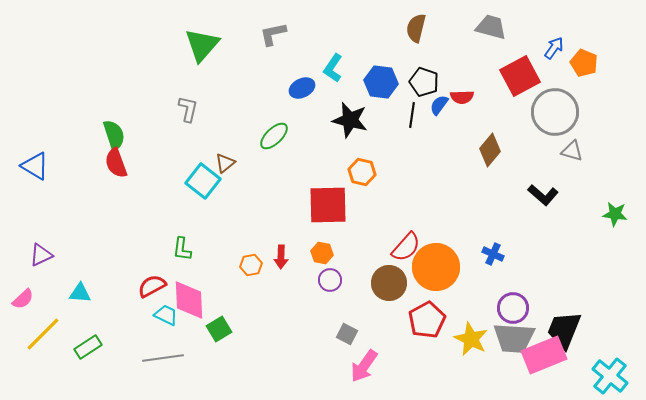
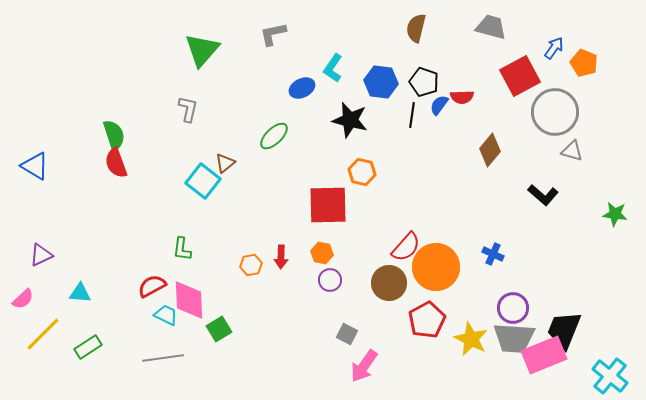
green triangle at (202, 45): moved 5 px down
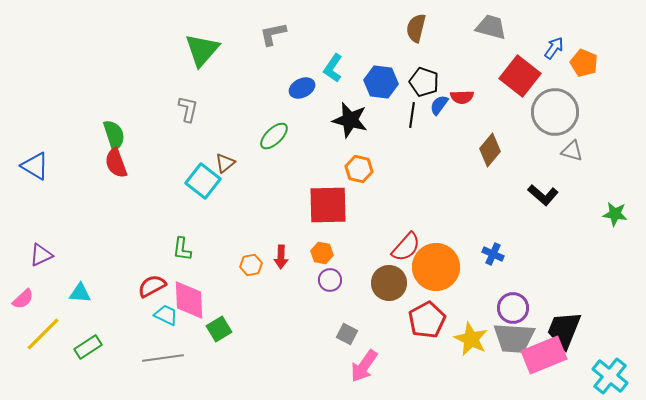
red square at (520, 76): rotated 24 degrees counterclockwise
orange hexagon at (362, 172): moved 3 px left, 3 px up
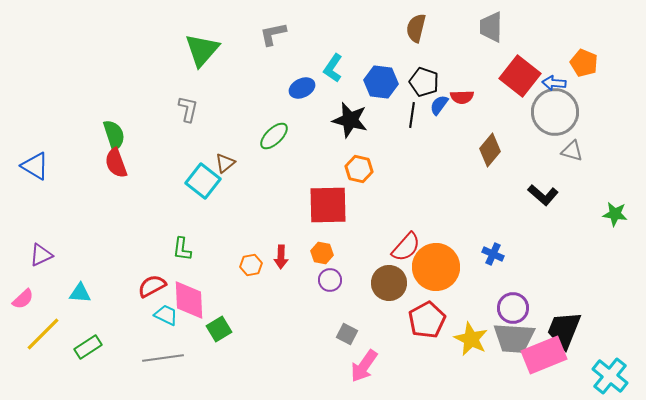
gray trapezoid at (491, 27): rotated 104 degrees counterclockwise
blue arrow at (554, 48): moved 35 px down; rotated 120 degrees counterclockwise
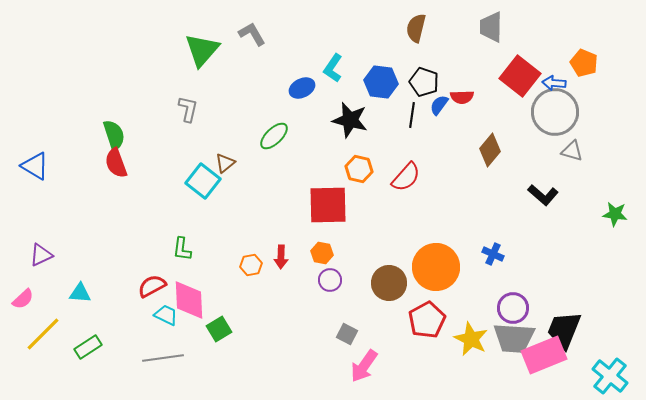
gray L-shape at (273, 34): moved 21 px left; rotated 72 degrees clockwise
red semicircle at (406, 247): moved 70 px up
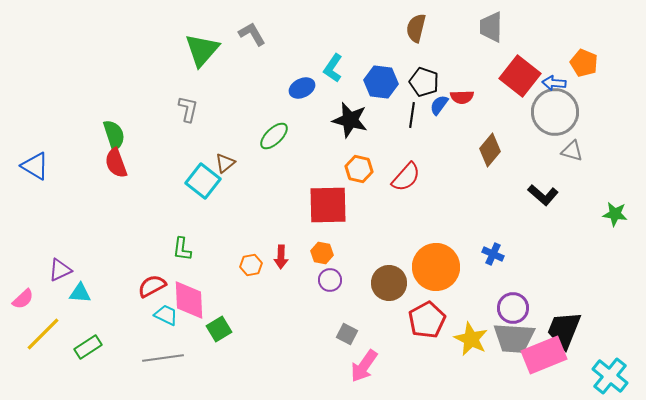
purple triangle at (41, 255): moved 19 px right, 15 px down
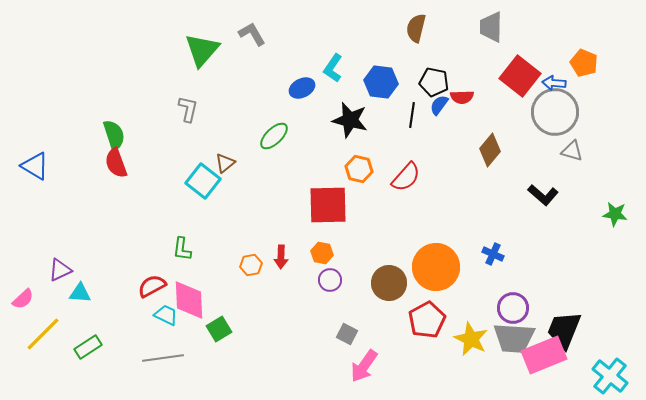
black pentagon at (424, 82): moved 10 px right; rotated 8 degrees counterclockwise
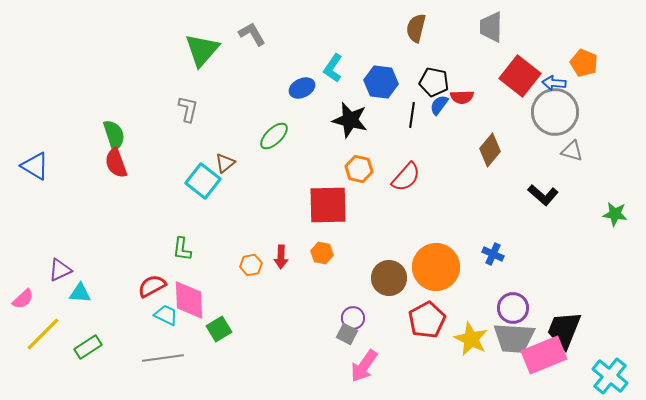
purple circle at (330, 280): moved 23 px right, 38 px down
brown circle at (389, 283): moved 5 px up
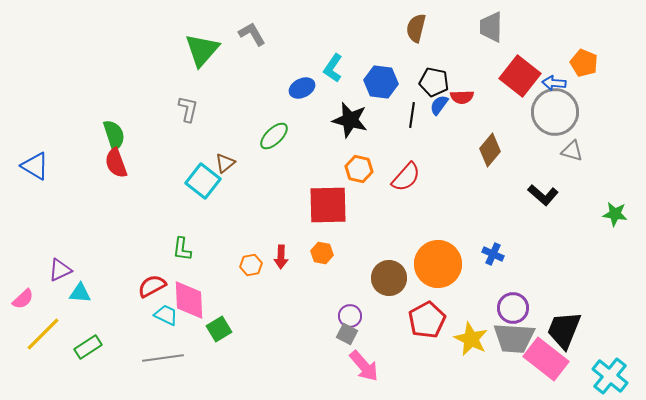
orange circle at (436, 267): moved 2 px right, 3 px up
purple circle at (353, 318): moved 3 px left, 2 px up
pink rectangle at (544, 355): moved 2 px right, 4 px down; rotated 60 degrees clockwise
pink arrow at (364, 366): rotated 76 degrees counterclockwise
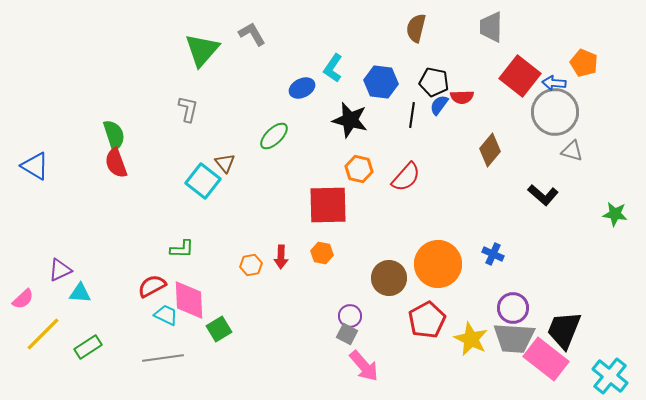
brown triangle at (225, 163): rotated 30 degrees counterclockwise
green L-shape at (182, 249): rotated 95 degrees counterclockwise
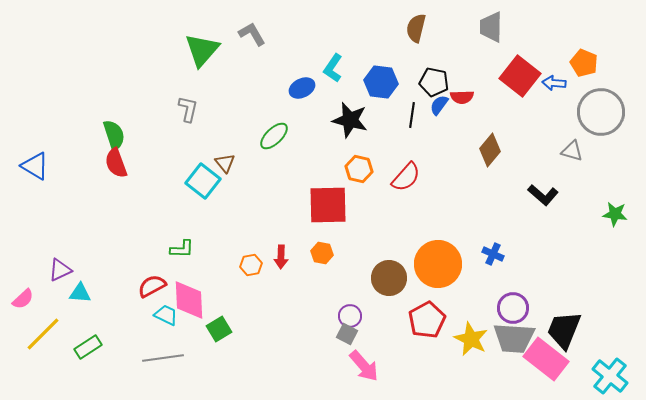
gray circle at (555, 112): moved 46 px right
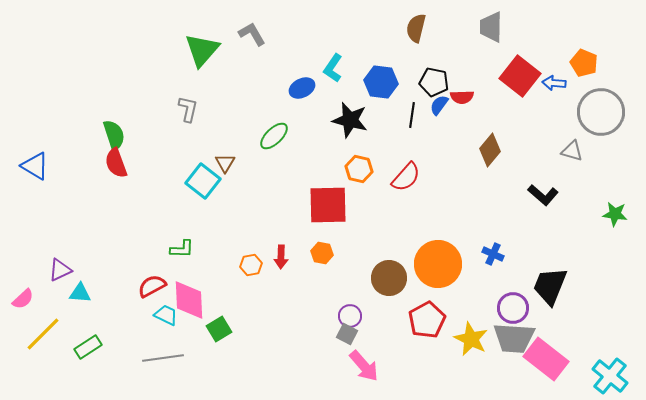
brown triangle at (225, 163): rotated 10 degrees clockwise
black trapezoid at (564, 330): moved 14 px left, 44 px up
